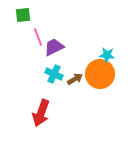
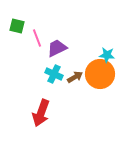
green square: moved 6 px left, 11 px down; rotated 21 degrees clockwise
pink line: moved 1 px left, 1 px down
purple trapezoid: moved 3 px right, 1 px down
brown arrow: moved 2 px up
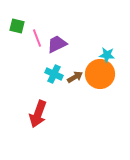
purple trapezoid: moved 4 px up
red arrow: moved 3 px left, 1 px down
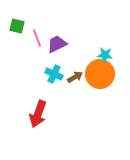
cyan star: moved 2 px left
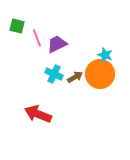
cyan star: rotated 14 degrees clockwise
red arrow: rotated 92 degrees clockwise
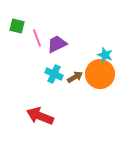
red arrow: moved 2 px right, 2 px down
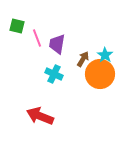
purple trapezoid: rotated 55 degrees counterclockwise
cyan star: rotated 14 degrees clockwise
brown arrow: moved 8 px right, 18 px up; rotated 28 degrees counterclockwise
